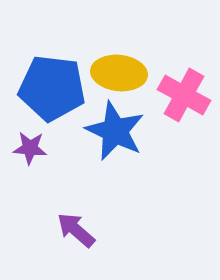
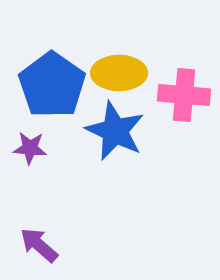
yellow ellipse: rotated 6 degrees counterclockwise
blue pentagon: moved 3 px up; rotated 28 degrees clockwise
pink cross: rotated 24 degrees counterclockwise
purple arrow: moved 37 px left, 15 px down
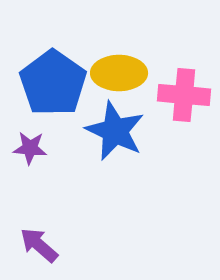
blue pentagon: moved 1 px right, 2 px up
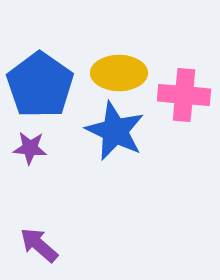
blue pentagon: moved 13 px left, 2 px down
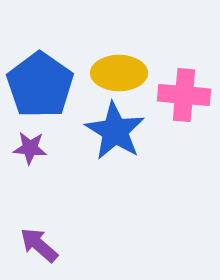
blue star: rotated 6 degrees clockwise
